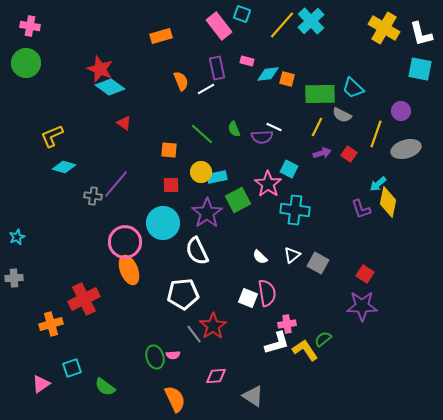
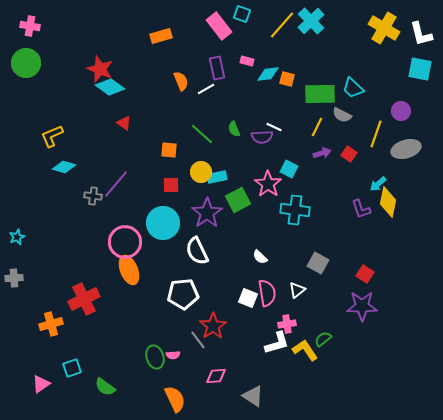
white triangle at (292, 255): moved 5 px right, 35 px down
gray line at (194, 334): moved 4 px right, 6 px down
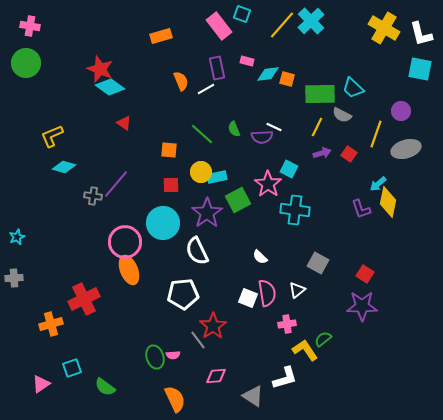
white L-shape at (277, 343): moved 8 px right, 35 px down
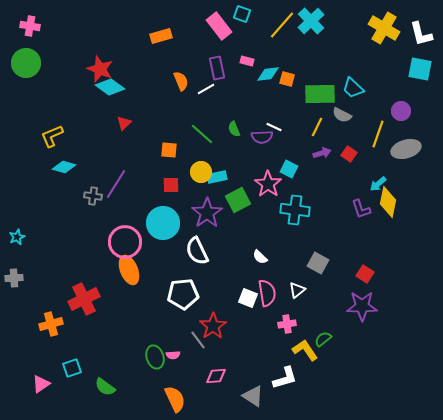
red triangle at (124, 123): rotated 42 degrees clockwise
yellow line at (376, 134): moved 2 px right
purple line at (116, 184): rotated 8 degrees counterclockwise
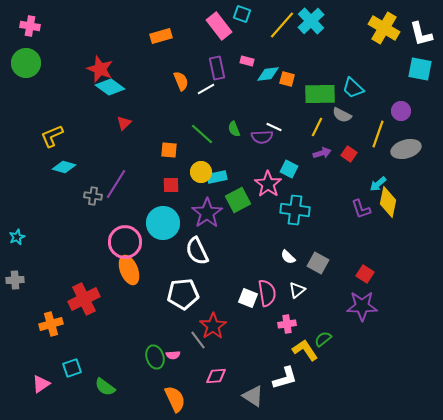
white semicircle at (260, 257): moved 28 px right
gray cross at (14, 278): moved 1 px right, 2 px down
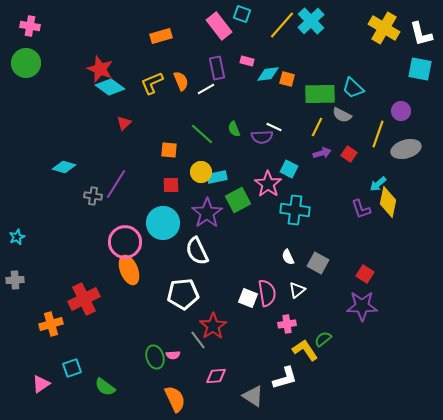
yellow L-shape at (52, 136): moved 100 px right, 53 px up
white semicircle at (288, 257): rotated 21 degrees clockwise
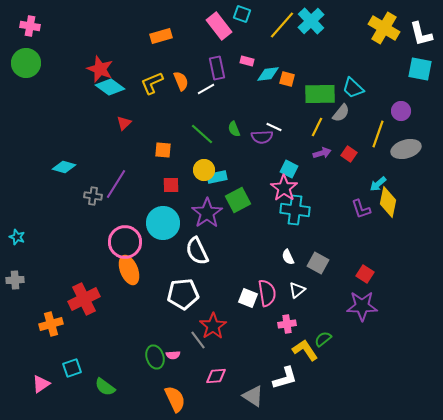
gray semicircle at (342, 115): moved 1 px left, 2 px up; rotated 78 degrees counterclockwise
orange square at (169, 150): moved 6 px left
yellow circle at (201, 172): moved 3 px right, 2 px up
pink star at (268, 184): moved 16 px right, 4 px down
cyan star at (17, 237): rotated 28 degrees counterclockwise
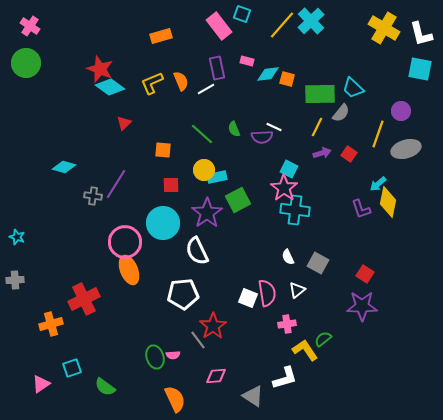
pink cross at (30, 26): rotated 24 degrees clockwise
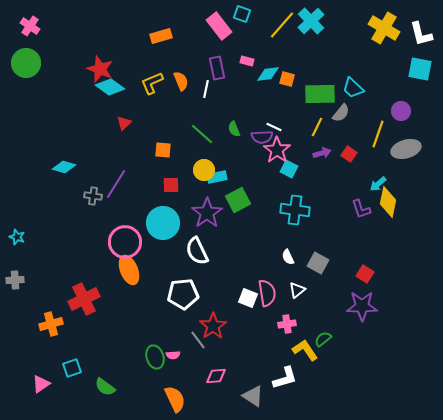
white line at (206, 89): rotated 48 degrees counterclockwise
pink star at (284, 188): moved 7 px left, 38 px up
